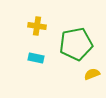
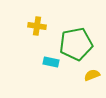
cyan rectangle: moved 15 px right, 4 px down
yellow semicircle: moved 1 px down
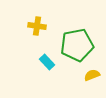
green pentagon: moved 1 px right, 1 px down
cyan rectangle: moved 4 px left; rotated 35 degrees clockwise
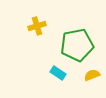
yellow cross: rotated 24 degrees counterclockwise
cyan rectangle: moved 11 px right, 11 px down; rotated 14 degrees counterclockwise
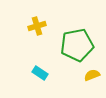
cyan rectangle: moved 18 px left
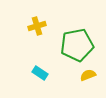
yellow semicircle: moved 4 px left
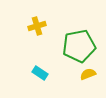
green pentagon: moved 2 px right, 1 px down
yellow semicircle: moved 1 px up
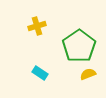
green pentagon: rotated 24 degrees counterclockwise
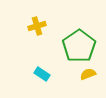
cyan rectangle: moved 2 px right, 1 px down
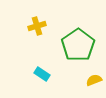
green pentagon: moved 1 px left, 1 px up
yellow semicircle: moved 6 px right, 6 px down
